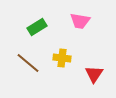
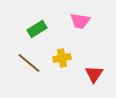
green rectangle: moved 2 px down
yellow cross: rotated 18 degrees counterclockwise
brown line: moved 1 px right
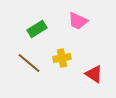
pink trapezoid: moved 2 px left; rotated 15 degrees clockwise
red triangle: rotated 30 degrees counterclockwise
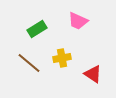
red triangle: moved 1 px left
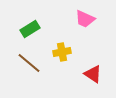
pink trapezoid: moved 7 px right, 2 px up
green rectangle: moved 7 px left
yellow cross: moved 6 px up
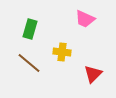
green rectangle: rotated 42 degrees counterclockwise
yellow cross: rotated 18 degrees clockwise
red triangle: rotated 42 degrees clockwise
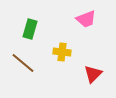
pink trapezoid: moved 1 px right; rotated 45 degrees counterclockwise
brown line: moved 6 px left
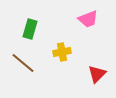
pink trapezoid: moved 2 px right
yellow cross: rotated 18 degrees counterclockwise
red triangle: moved 4 px right
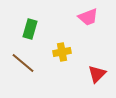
pink trapezoid: moved 2 px up
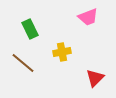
green rectangle: rotated 42 degrees counterclockwise
red triangle: moved 2 px left, 4 px down
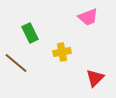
green rectangle: moved 4 px down
brown line: moved 7 px left
